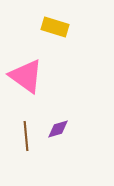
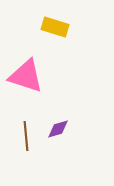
pink triangle: rotated 18 degrees counterclockwise
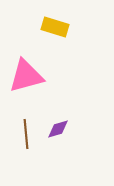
pink triangle: rotated 33 degrees counterclockwise
brown line: moved 2 px up
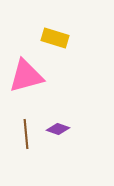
yellow rectangle: moved 11 px down
purple diamond: rotated 35 degrees clockwise
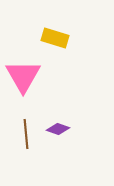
pink triangle: moved 3 px left; rotated 45 degrees counterclockwise
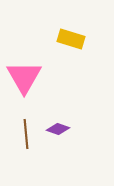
yellow rectangle: moved 16 px right, 1 px down
pink triangle: moved 1 px right, 1 px down
